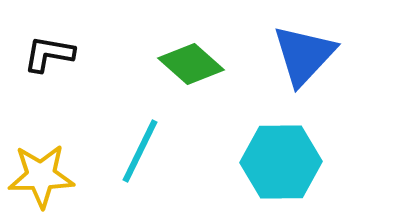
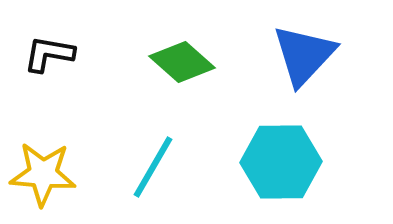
green diamond: moved 9 px left, 2 px up
cyan line: moved 13 px right, 16 px down; rotated 4 degrees clockwise
yellow star: moved 2 px right, 2 px up; rotated 6 degrees clockwise
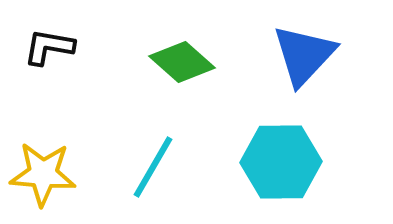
black L-shape: moved 7 px up
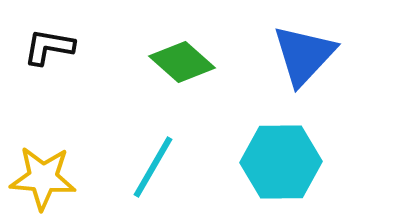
yellow star: moved 4 px down
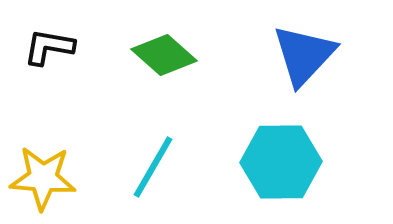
green diamond: moved 18 px left, 7 px up
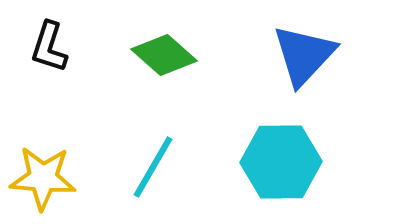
black L-shape: rotated 82 degrees counterclockwise
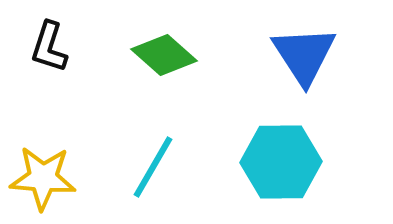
blue triangle: rotated 16 degrees counterclockwise
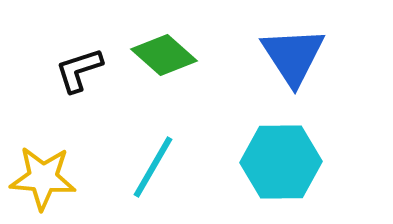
black L-shape: moved 30 px right, 23 px down; rotated 54 degrees clockwise
blue triangle: moved 11 px left, 1 px down
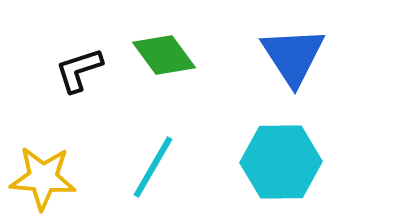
green diamond: rotated 12 degrees clockwise
